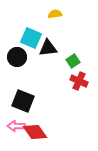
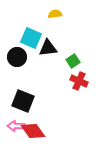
red diamond: moved 2 px left, 1 px up
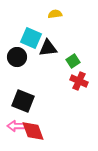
red diamond: rotated 15 degrees clockwise
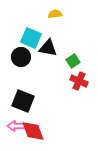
black triangle: rotated 18 degrees clockwise
black circle: moved 4 px right
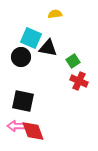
black square: rotated 10 degrees counterclockwise
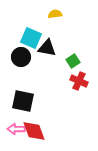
black triangle: moved 1 px left
pink arrow: moved 3 px down
red diamond: moved 1 px right
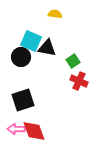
yellow semicircle: rotated 16 degrees clockwise
cyan square: moved 3 px down
black square: moved 1 px up; rotated 30 degrees counterclockwise
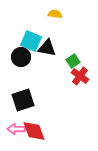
red cross: moved 1 px right, 5 px up; rotated 12 degrees clockwise
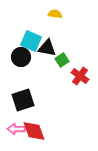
green square: moved 11 px left, 1 px up
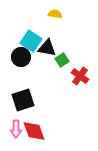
cyan square: rotated 10 degrees clockwise
pink arrow: rotated 90 degrees counterclockwise
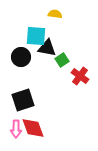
cyan square: moved 5 px right, 5 px up; rotated 30 degrees counterclockwise
red diamond: moved 1 px left, 3 px up
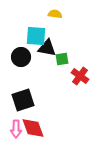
green square: moved 1 px up; rotated 24 degrees clockwise
